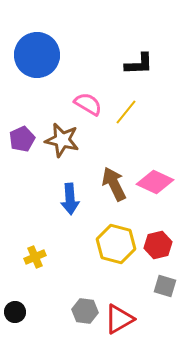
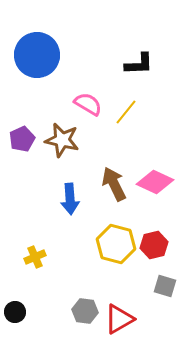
red hexagon: moved 4 px left
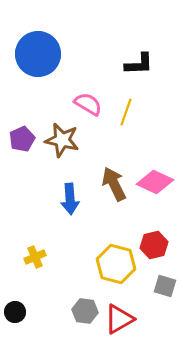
blue circle: moved 1 px right, 1 px up
yellow line: rotated 20 degrees counterclockwise
yellow hexagon: moved 20 px down
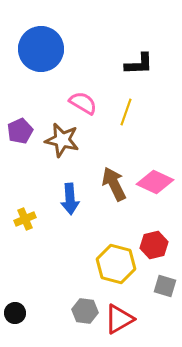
blue circle: moved 3 px right, 5 px up
pink semicircle: moved 5 px left, 1 px up
purple pentagon: moved 2 px left, 8 px up
yellow cross: moved 10 px left, 38 px up
black circle: moved 1 px down
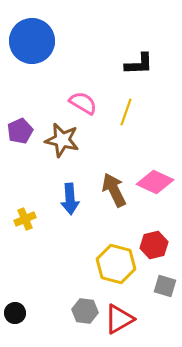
blue circle: moved 9 px left, 8 px up
brown arrow: moved 6 px down
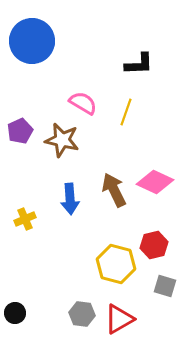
gray hexagon: moved 3 px left, 3 px down
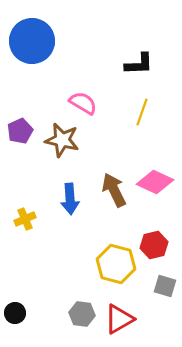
yellow line: moved 16 px right
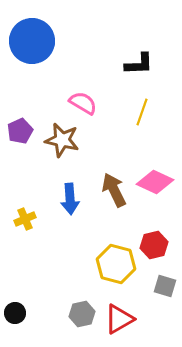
gray hexagon: rotated 20 degrees counterclockwise
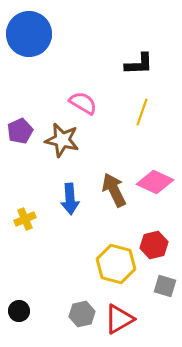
blue circle: moved 3 px left, 7 px up
black circle: moved 4 px right, 2 px up
